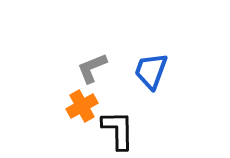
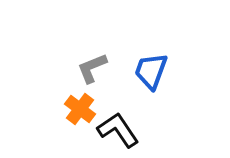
orange cross: moved 2 px left, 3 px down; rotated 24 degrees counterclockwise
black L-shape: rotated 33 degrees counterclockwise
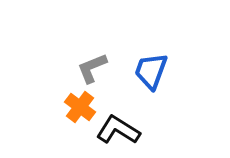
orange cross: moved 2 px up
black L-shape: rotated 24 degrees counterclockwise
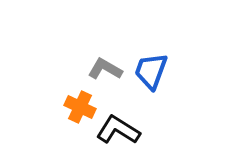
gray L-shape: moved 13 px right, 1 px down; rotated 52 degrees clockwise
orange cross: rotated 12 degrees counterclockwise
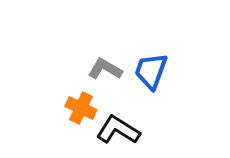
orange cross: moved 1 px right, 1 px down
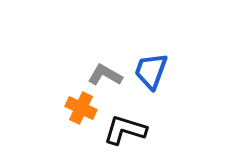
gray L-shape: moved 6 px down
black L-shape: moved 7 px right; rotated 15 degrees counterclockwise
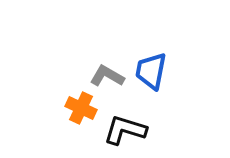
blue trapezoid: rotated 9 degrees counterclockwise
gray L-shape: moved 2 px right, 1 px down
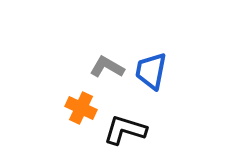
gray L-shape: moved 9 px up
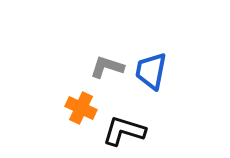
gray L-shape: rotated 12 degrees counterclockwise
black L-shape: moved 1 px left, 1 px down
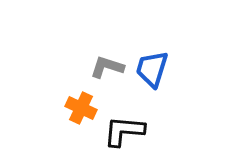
blue trapezoid: moved 1 px right, 2 px up; rotated 6 degrees clockwise
black L-shape: rotated 12 degrees counterclockwise
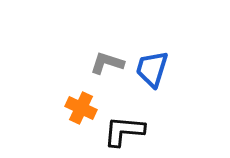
gray L-shape: moved 4 px up
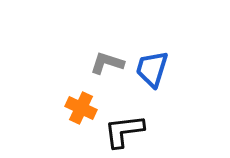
black L-shape: rotated 12 degrees counterclockwise
